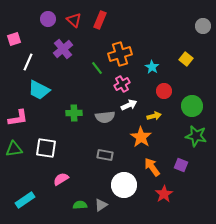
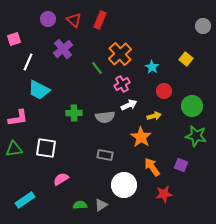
orange cross: rotated 25 degrees counterclockwise
red star: rotated 24 degrees clockwise
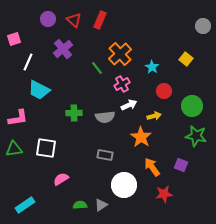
cyan rectangle: moved 5 px down
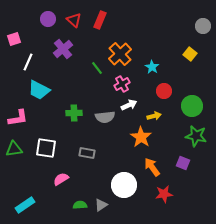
yellow square: moved 4 px right, 5 px up
gray rectangle: moved 18 px left, 2 px up
purple square: moved 2 px right, 2 px up
